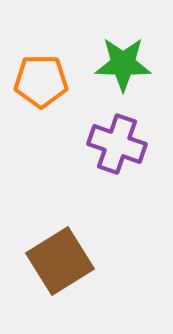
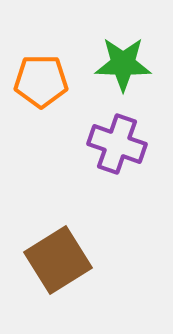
brown square: moved 2 px left, 1 px up
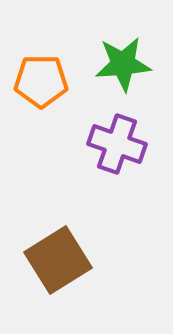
green star: rotated 6 degrees counterclockwise
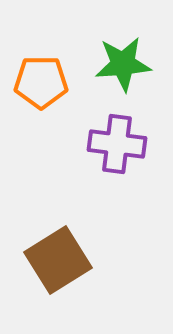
orange pentagon: moved 1 px down
purple cross: rotated 12 degrees counterclockwise
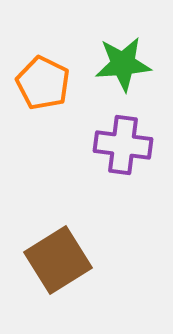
orange pentagon: moved 2 px right, 1 px down; rotated 26 degrees clockwise
purple cross: moved 6 px right, 1 px down
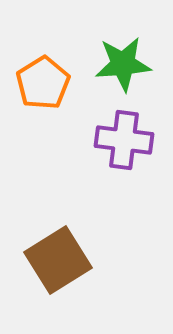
orange pentagon: rotated 14 degrees clockwise
purple cross: moved 1 px right, 5 px up
